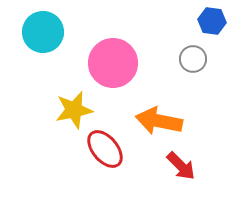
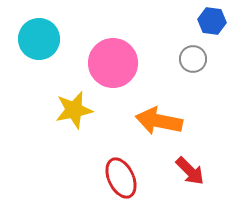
cyan circle: moved 4 px left, 7 px down
red ellipse: moved 16 px right, 29 px down; rotated 15 degrees clockwise
red arrow: moved 9 px right, 5 px down
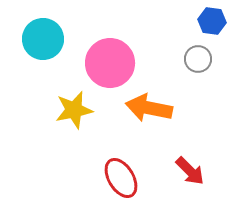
cyan circle: moved 4 px right
gray circle: moved 5 px right
pink circle: moved 3 px left
orange arrow: moved 10 px left, 13 px up
red ellipse: rotated 6 degrees counterclockwise
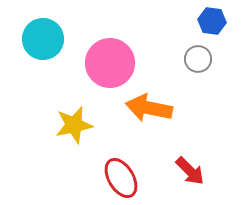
yellow star: moved 15 px down
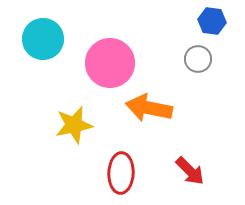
red ellipse: moved 5 px up; rotated 33 degrees clockwise
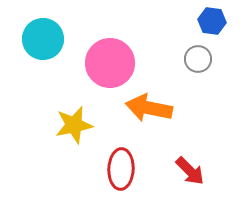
red ellipse: moved 4 px up
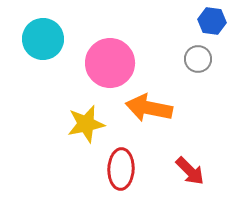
yellow star: moved 12 px right, 1 px up
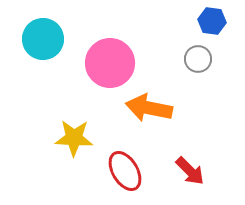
yellow star: moved 12 px left, 14 px down; rotated 15 degrees clockwise
red ellipse: moved 4 px right, 2 px down; rotated 33 degrees counterclockwise
